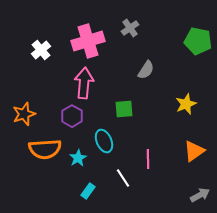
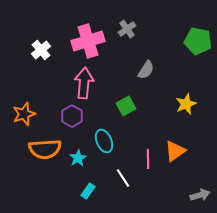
gray cross: moved 3 px left, 1 px down
green square: moved 2 px right, 3 px up; rotated 24 degrees counterclockwise
orange triangle: moved 19 px left
gray arrow: rotated 12 degrees clockwise
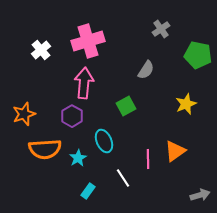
gray cross: moved 34 px right
green pentagon: moved 14 px down
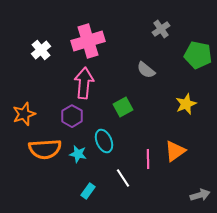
gray semicircle: rotated 96 degrees clockwise
green square: moved 3 px left, 1 px down
cyan star: moved 4 px up; rotated 30 degrees counterclockwise
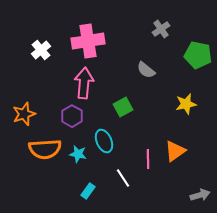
pink cross: rotated 8 degrees clockwise
yellow star: rotated 10 degrees clockwise
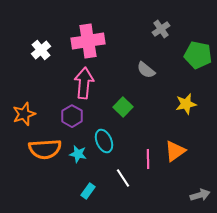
green square: rotated 18 degrees counterclockwise
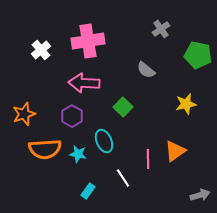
pink arrow: rotated 92 degrees counterclockwise
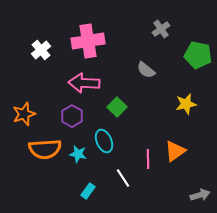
green square: moved 6 px left
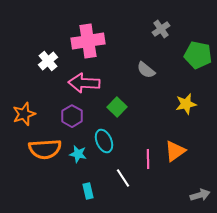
white cross: moved 7 px right, 11 px down
cyan rectangle: rotated 49 degrees counterclockwise
